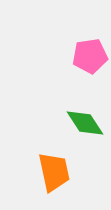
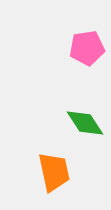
pink pentagon: moved 3 px left, 8 px up
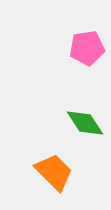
orange trapezoid: rotated 33 degrees counterclockwise
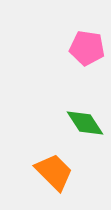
pink pentagon: rotated 16 degrees clockwise
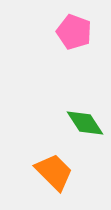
pink pentagon: moved 13 px left, 16 px up; rotated 12 degrees clockwise
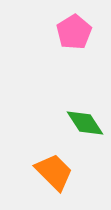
pink pentagon: rotated 20 degrees clockwise
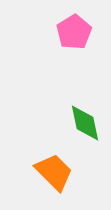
green diamond: rotated 21 degrees clockwise
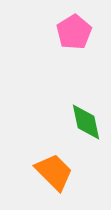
green diamond: moved 1 px right, 1 px up
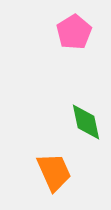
orange trapezoid: rotated 21 degrees clockwise
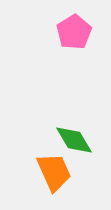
green diamond: moved 12 px left, 18 px down; rotated 18 degrees counterclockwise
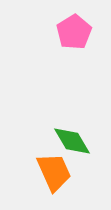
green diamond: moved 2 px left, 1 px down
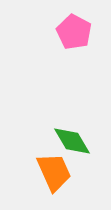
pink pentagon: rotated 12 degrees counterclockwise
